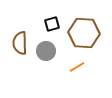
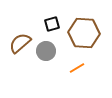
brown semicircle: rotated 50 degrees clockwise
orange line: moved 1 px down
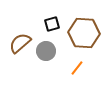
orange line: rotated 21 degrees counterclockwise
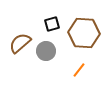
orange line: moved 2 px right, 2 px down
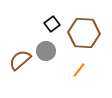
black square: rotated 21 degrees counterclockwise
brown semicircle: moved 17 px down
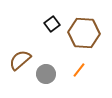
gray circle: moved 23 px down
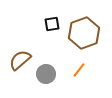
black square: rotated 28 degrees clockwise
brown hexagon: rotated 24 degrees counterclockwise
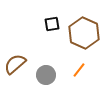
brown hexagon: rotated 16 degrees counterclockwise
brown semicircle: moved 5 px left, 4 px down
gray circle: moved 1 px down
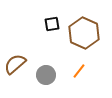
orange line: moved 1 px down
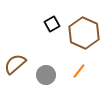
black square: rotated 21 degrees counterclockwise
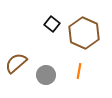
black square: rotated 21 degrees counterclockwise
brown semicircle: moved 1 px right, 1 px up
orange line: rotated 28 degrees counterclockwise
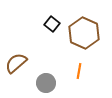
gray circle: moved 8 px down
